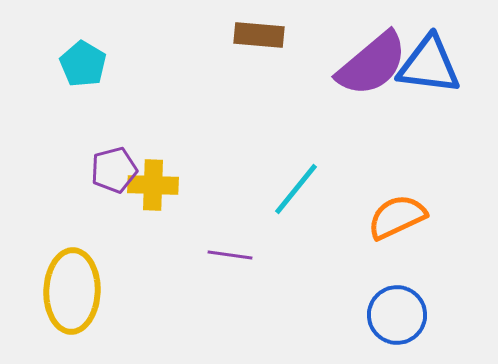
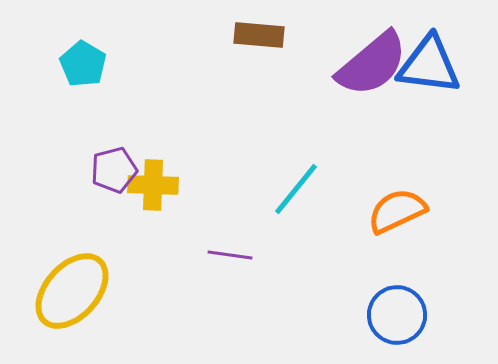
orange semicircle: moved 6 px up
yellow ellipse: rotated 40 degrees clockwise
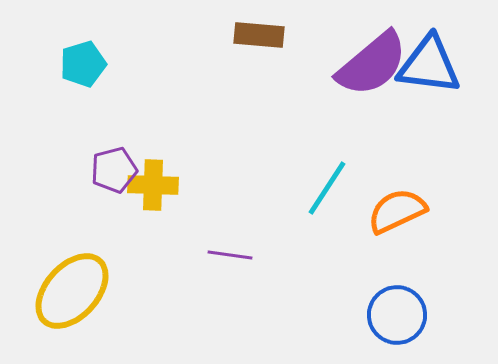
cyan pentagon: rotated 24 degrees clockwise
cyan line: moved 31 px right, 1 px up; rotated 6 degrees counterclockwise
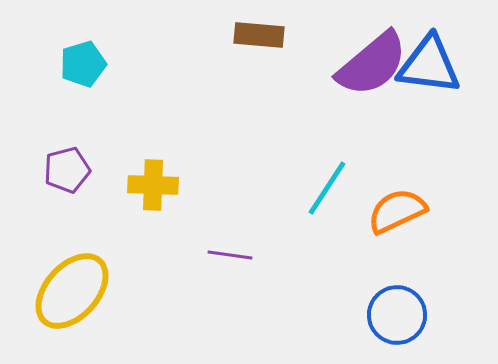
purple pentagon: moved 47 px left
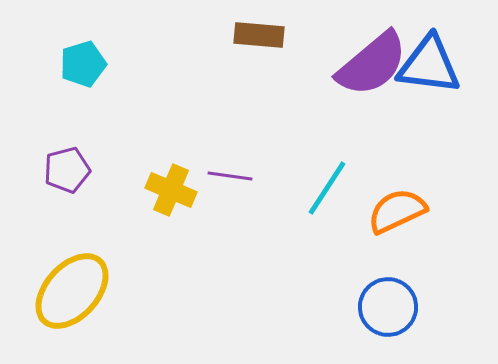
yellow cross: moved 18 px right, 5 px down; rotated 21 degrees clockwise
purple line: moved 79 px up
blue circle: moved 9 px left, 8 px up
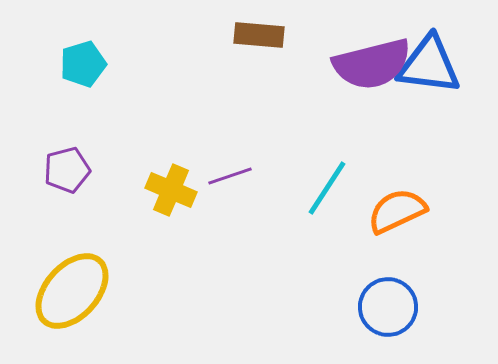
purple semicircle: rotated 26 degrees clockwise
purple line: rotated 27 degrees counterclockwise
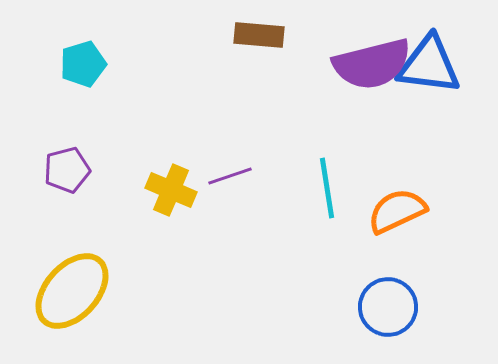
cyan line: rotated 42 degrees counterclockwise
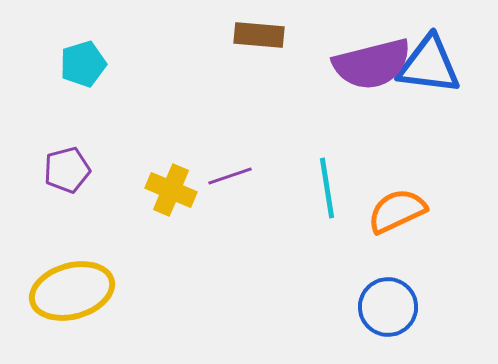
yellow ellipse: rotated 32 degrees clockwise
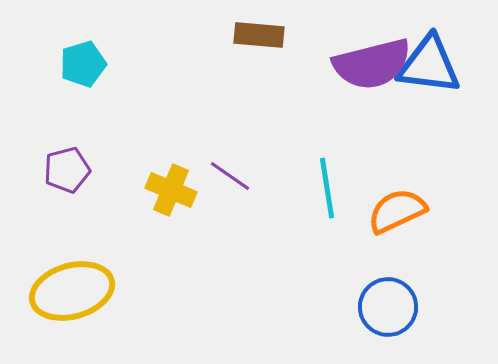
purple line: rotated 54 degrees clockwise
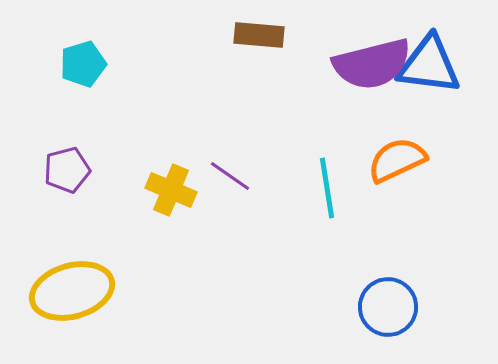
orange semicircle: moved 51 px up
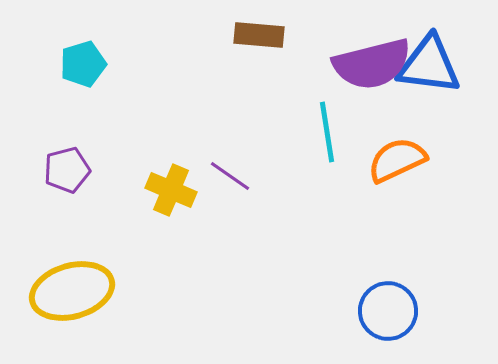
cyan line: moved 56 px up
blue circle: moved 4 px down
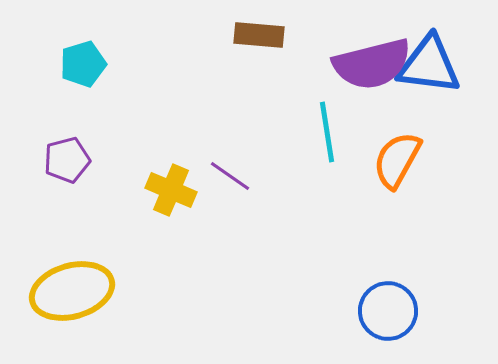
orange semicircle: rotated 36 degrees counterclockwise
purple pentagon: moved 10 px up
